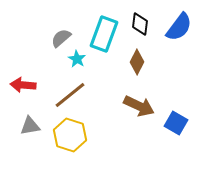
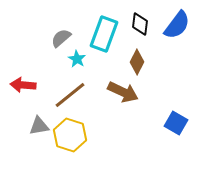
blue semicircle: moved 2 px left, 2 px up
brown arrow: moved 16 px left, 14 px up
gray triangle: moved 9 px right
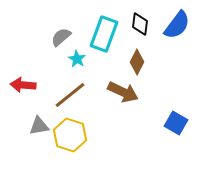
gray semicircle: moved 1 px up
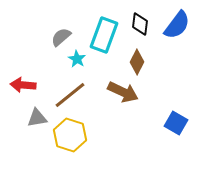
cyan rectangle: moved 1 px down
gray triangle: moved 2 px left, 8 px up
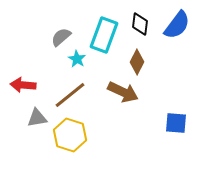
blue square: rotated 25 degrees counterclockwise
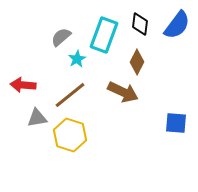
cyan star: rotated 12 degrees clockwise
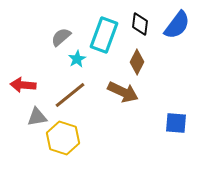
gray triangle: moved 1 px up
yellow hexagon: moved 7 px left, 3 px down
